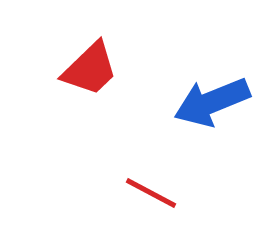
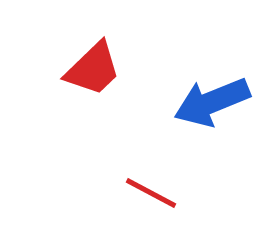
red trapezoid: moved 3 px right
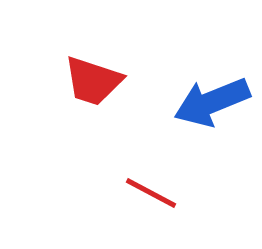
red trapezoid: moved 12 px down; rotated 62 degrees clockwise
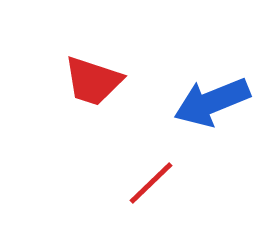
red line: moved 10 px up; rotated 72 degrees counterclockwise
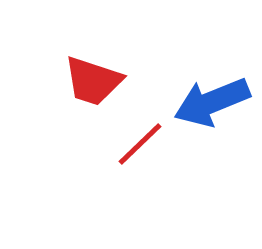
red line: moved 11 px left, 39 px up
